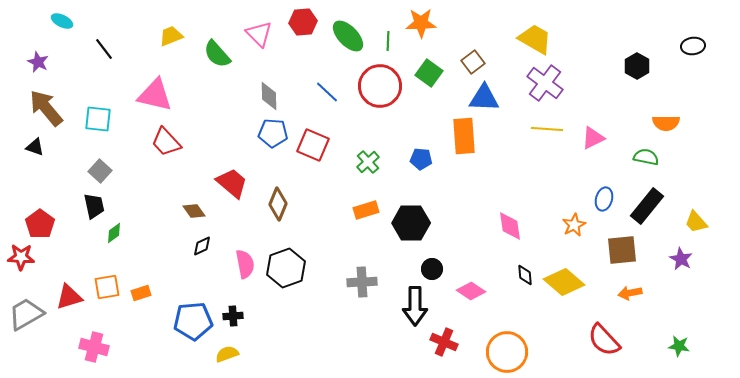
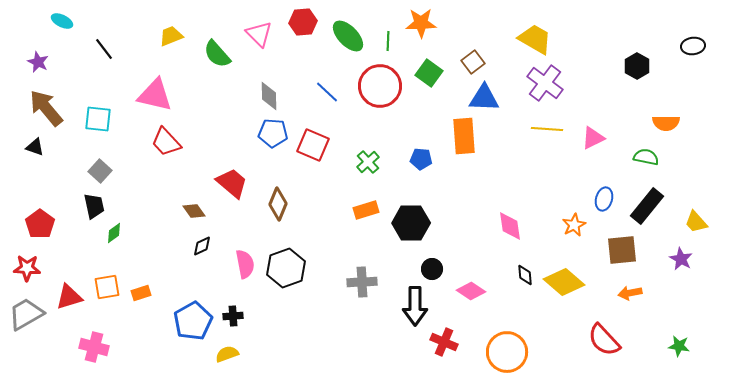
red star at (21, 257): moved 6 px right, 11 px down
blue pentagon at (193, 321): rotated 24 degrees counterclockwise
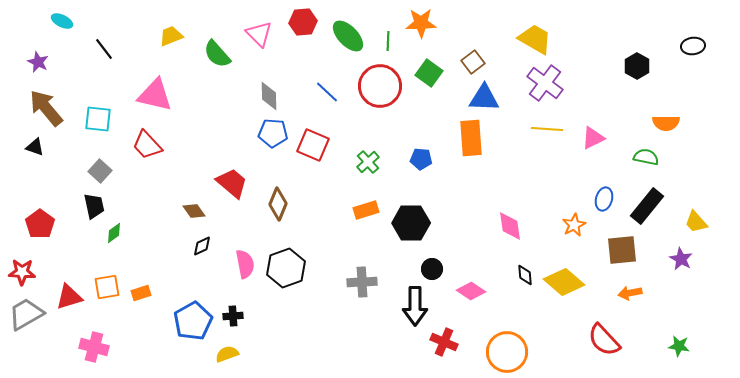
orange rectangle at (464, 136): moved 7 px right, 2 px down
red trapezoid at (166, 142): moved 19 px left, 3 px down
red star at (27, 268): moved 5 px left, 4 px down
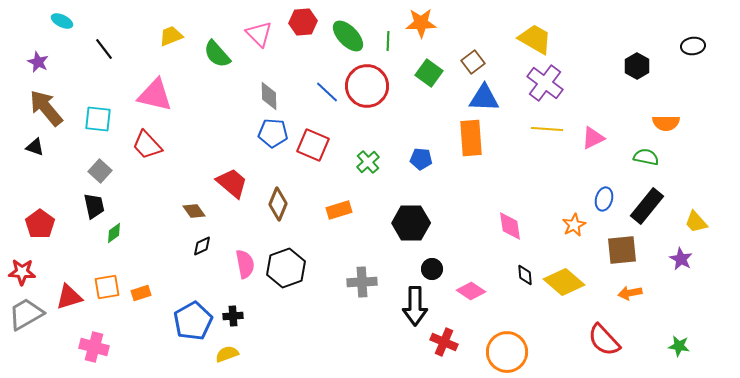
red circle at (380, 86): moved 13 px left
orange rectangle at (366, 210): moved 27 px left
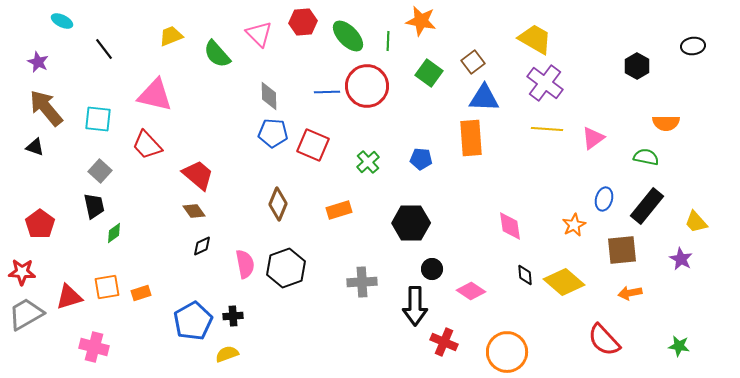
orange star at (421, 23): moved 2 px up; rotated 12 degrees clockwise
blue line at (327, 92): rotated 45 degrees counterclockwise
pink triangle at (593, 138): rotated 10 degrees counterclockwise
red trapezoid at (232, 183): moved 34 px left, 8 px up
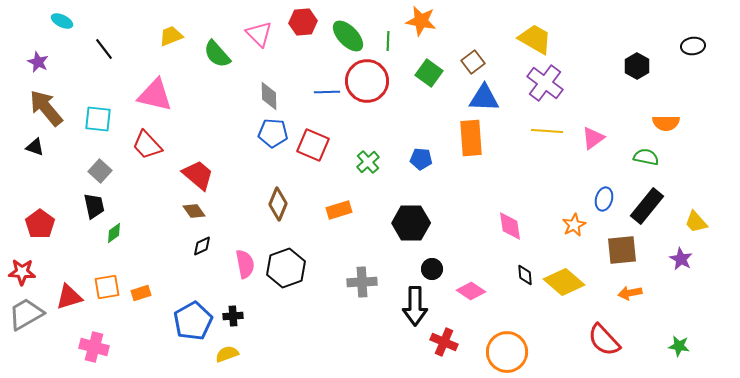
red circle at (367, 86): moved 5 px up
yellow line at (547, 129): moved 2 px down
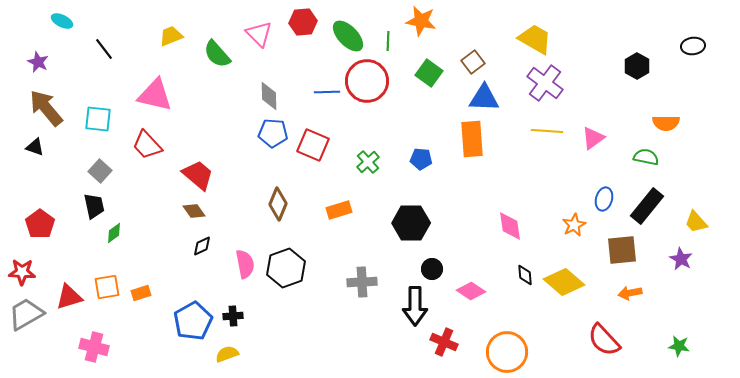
orange rectangle at (471, 138): moved 1 px right, 1 px down
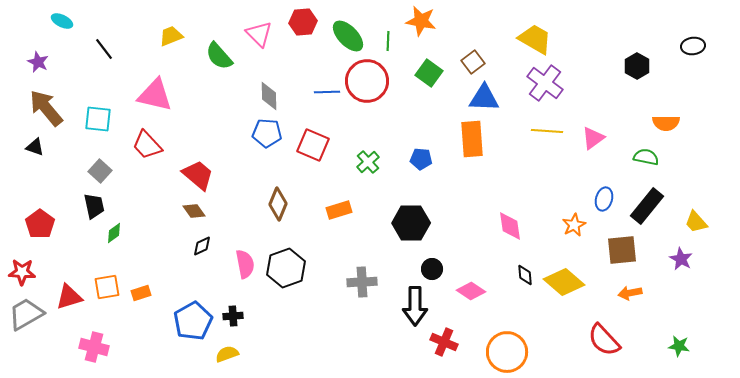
green semicircle at (217, 54): moved 2 px right, 2 px down
blue pentagon at (273, 133): moved 6 px left
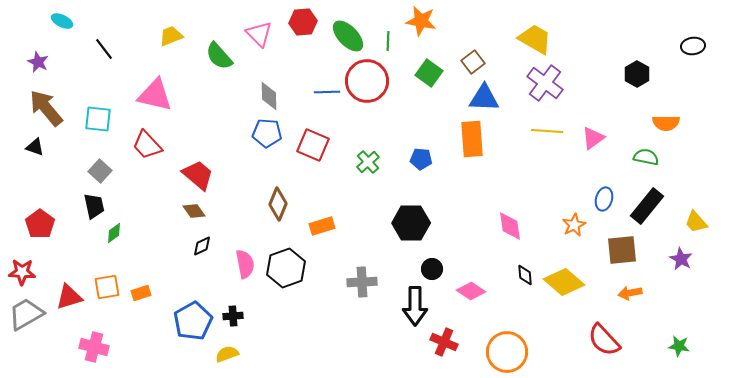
black hexagon at (637, 66): moved 8 px down
orange rectangle at (339, 210): moved 17 px left, 16 px down
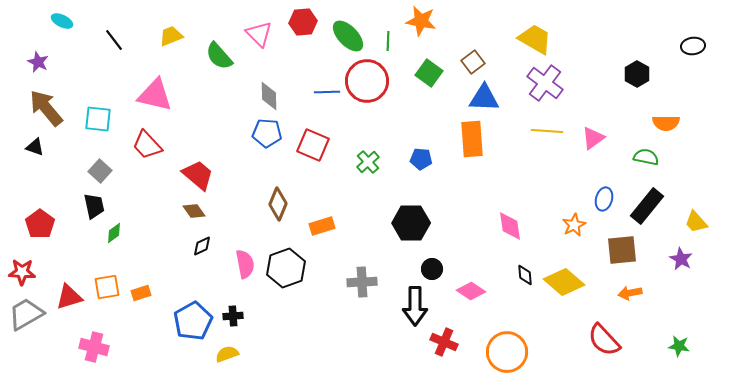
black line at (104, 49): moved 10 px right, 9 px up
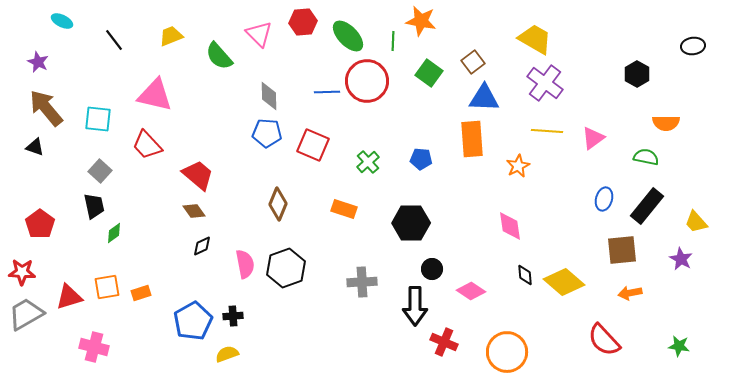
green line at (388, 41): moved 5 px right
orange star at (574, 225): moved 56 px left, 59 px up
orange rectangle at (322, 226): moved 22 px right, 17 px up; rotated 35 degrees clockwise
